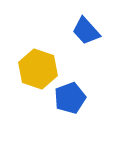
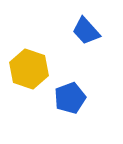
yellow hexagon: moved 9 px left
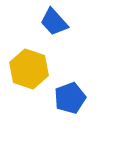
blue trapezoid: moved 32 px left, 9 px up
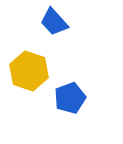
yellow hexagon: moved 2 px down
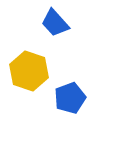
blue trapezoid: moved 1 px right, 1 px down
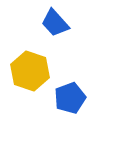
yellow hexagon: moved 1 px right
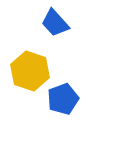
blue pentagon: moved 7 px left, 1 px down
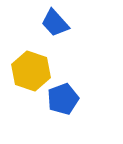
yellow hexagon: moved 1 px right
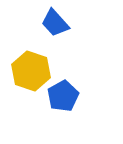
blue pentagon: moved 3 px up; rotated 8 degrees counterclockwise
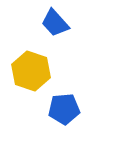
blue pentagon: moved 1 px right, 13 px down; rotated 24 degrees clockwise
